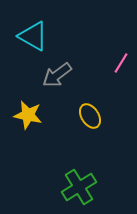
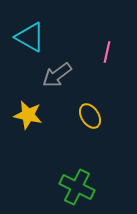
cyan triangle: moved 3 px left, 1 px down
pink line: moved 14 px left, 11 px up; rotated 20 degrees counterclockwise
green cross: moved 2 px left; rotated 32 degrees counterclockwise
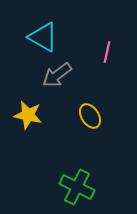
cyan triangle: moved 13 px right
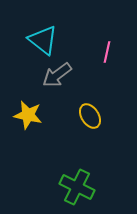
cyan triangle: moved 3 px down; rotated 8 degrees clockwise
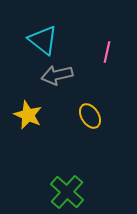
gray arrow: rotated 24 degrees clockwise
yellow star: rotated 12 degrees clockwise
green cross: moved 10 px left, 5 px down; rotated 16 degrees clockwise
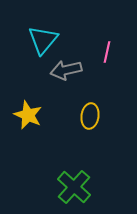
cyan triangle: rotated 32 degrees clockwise
gray arrow: moved 9 px right, 5 px up
yellow ellipse: rotated 40 degrees clockwise
green cross: moved 7 px right, 5 px up
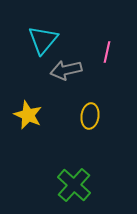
green cross: moved 2 px up
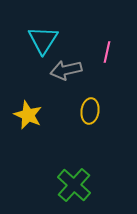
cyan triangle: rotated 8 degrees counterclockwise
yellow ellipse: moved 5 px up
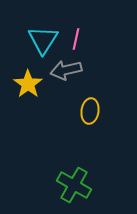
pink line: moved 31 px left, 13 px up
yellow star: moved 31 px up; rotated 12 degrees clockwise
green cross: rotated 12 degrees counterclockwise
